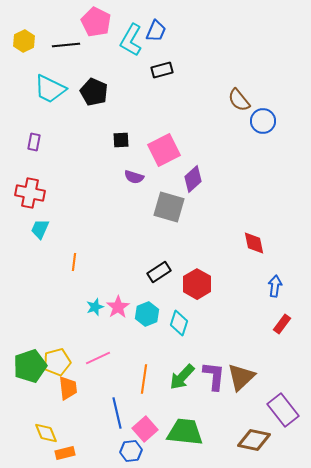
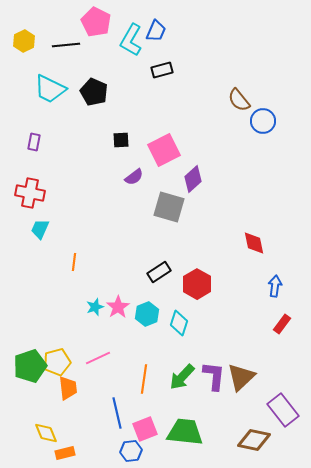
purple semicircle at (134, 177): rotated 54 degrees counterclockwise
pink square at (145, 429): rotated 20 degrees clockwise
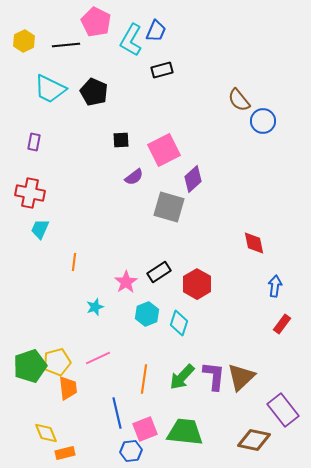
pink star at (118, 307): moved 8 px right, 25 px up
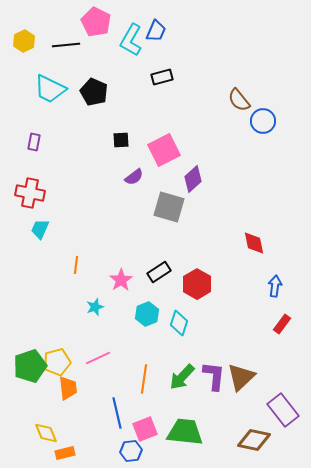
black rectangle at (162, 70): moved 7 px down
orange line at (74, 262): moved 2 px right, 3 px down
pink star at (126, 282): moved 5 px left, 2 px up
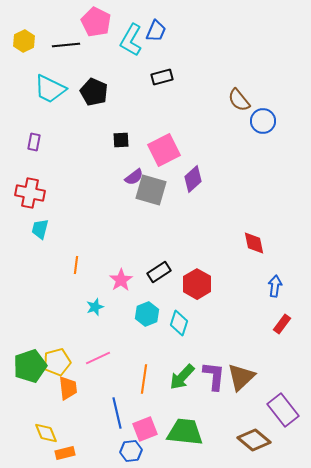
gray square at (169, 207): moved 18 px left, 17 px up
cyan trapezoid at (40, 229): rotated 10 degrees counterclockwise
brown diamond at (254, 440): rotated 28 degrees clockwise
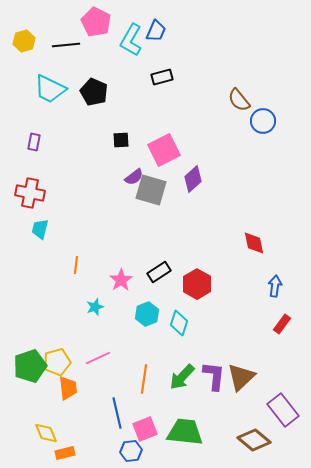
yellow hexagon at (24, 41): rotated 10 degrees clockwise
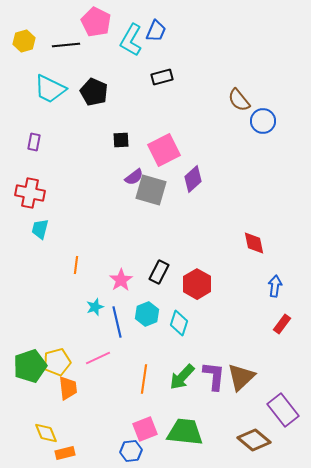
black rectangle at (159, 272): rotated 30 degrees counterclockwise
blue line at (117, 413): moved 91 px up
